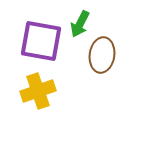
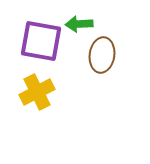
green arrow: moved 1 px left; rotated 60 degrees clockwise
yellow cross: moved 1 px left, 1 px down; rotated 8 degrees counterclockwise
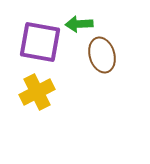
purple square: moved 1 px left, 1 px down
brown ellipse: rotated 24 degrees counterclockwise
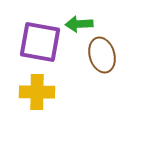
yellow cross: rotated 28 degrees clockwise
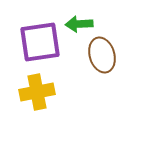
purple square: rotated 18 degrees counterclockwise
yellow cross: rotated 12 degrees counterclockwise
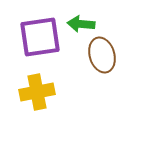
green arrow: moved 2 px right; rotated 8 degrees clockwise
purple square: moved 5 px up
